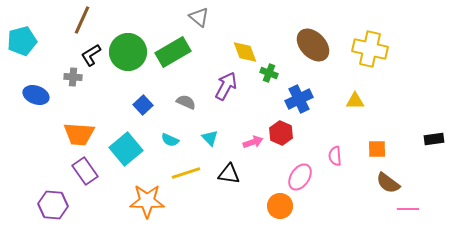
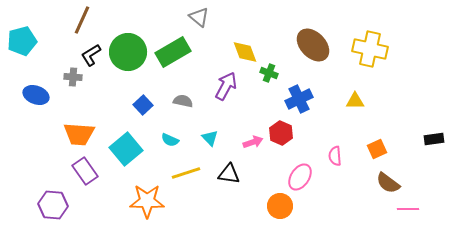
gray semicircle: moved 3 px left, 1 px up; rotated 12 degrees counterclockwise
orange square: rotated 24 degrees counterclockwise
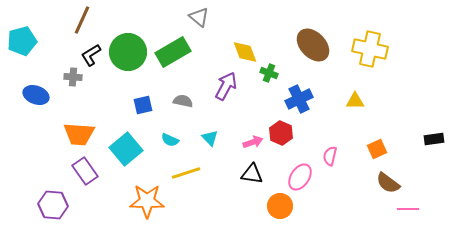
blue square: rotated 30 degrees clockwise
pink semicircle: moved 5 px left; rotated 18 degrees clockwise
black triangle: moved 23 px right
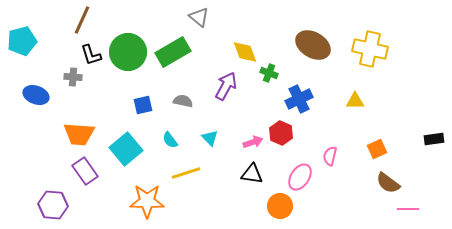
brown ellipse: rotated 16 degrees counterclockwise
black L-shape: rotated 75 degrees counterclockwise
cyan semicircle: rotated 30 degrees clockwise
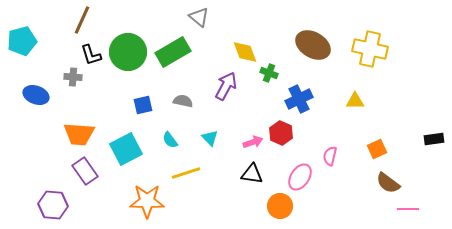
cyan square: rotated 12 degrees clockwise
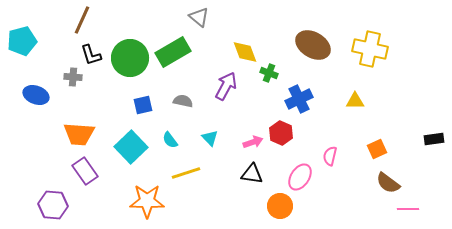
green circle: moved 2 px right, 6 px down
cyan square: moved 5 px right, 2 px up; rotated 16 degrees counterclockwise
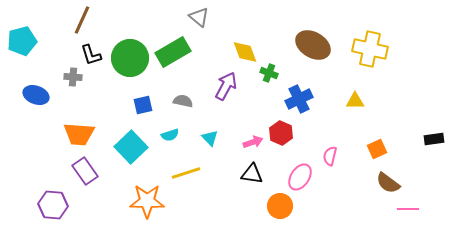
cyan semicircle: moved 5 px up; rotated 72 degrees counterclockwise
